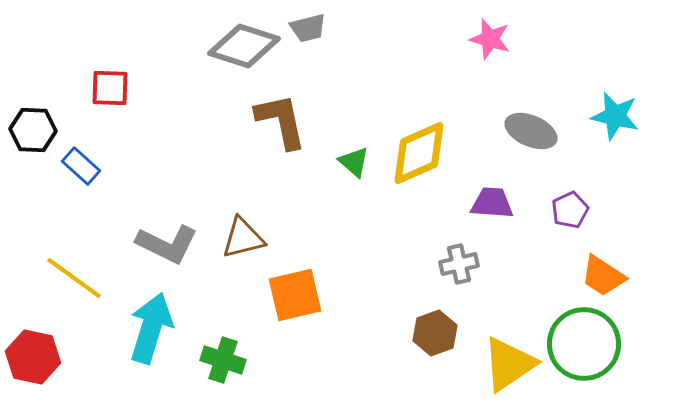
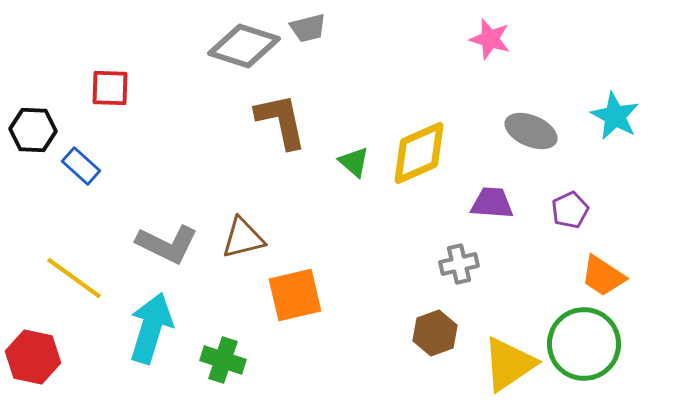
cyan star: rotated 15 degrees clockwise
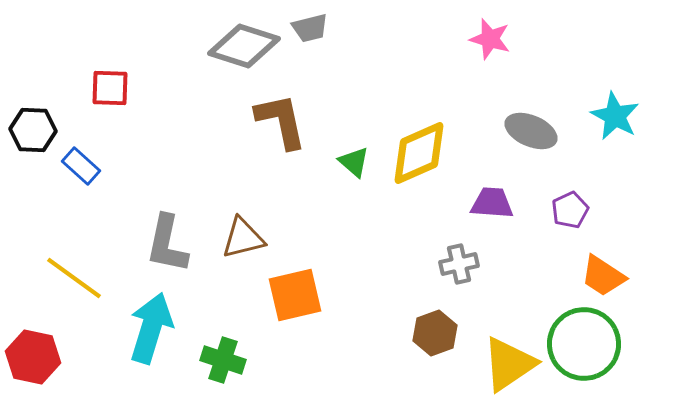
gray trapezoid: moved 2 px right
gray L-shape: rotated 76 degrees clockwise
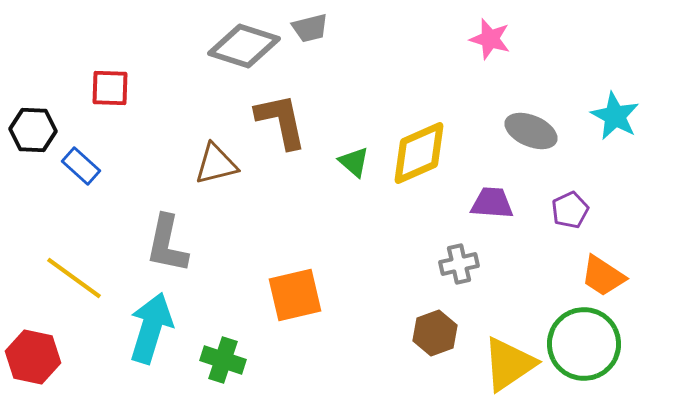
brown triangle: moved 27 px left, 74 px up
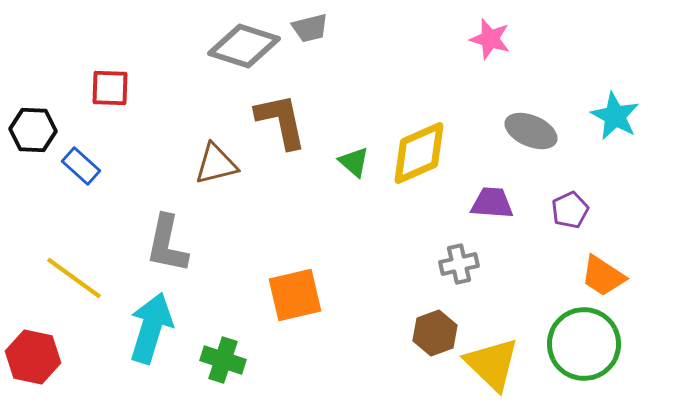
yellow triangle: moved 17 px left; rotated 42 degrees counterclockwise
